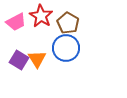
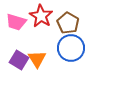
pink trapezoid: rotated 45 degrees clockwise
blue circle: moved 5 px right
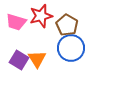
red star: rotated 25 degrees clockwise
brown pentagon: moved 1 px left, 2 px down
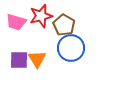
brown pentagon: moved 3 px left
purple square: rotated 30 degrees counterclockwise
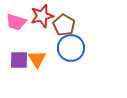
red star: moved 1 px right
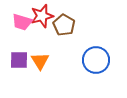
pink trapezoid: moved 6 px right
blue circle: moved 25 px right, 12 px down
orange triangle: moved 3 px right, 2 px down
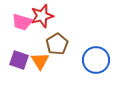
brown pentagon: moved 7 px left, 19 px down; rotated 10 degrees clockwise
purple square: rotated 18 degrees clockwise
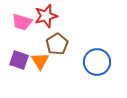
red star: moved 4 px right
blue circle: moved 1 px right, 2 px down
